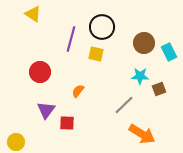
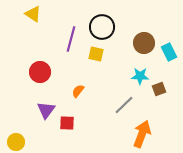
orange arrow: rotated 100 degrees counterclockwise
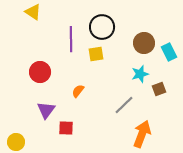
yellow triangle: moved 2 px up
purple line: rotated 15 degrees counterclockwise
yellow square: rotated 21 degrees counterclockwise
cyan star: moved 2 px up; rotated 18 degrees counterclockwise
red square: moved 1 px left, 5 px down
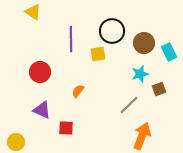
black circle: moved 10 px right, 4 px down
yellow square: moved 2 px right
gray line: moved 5 px right
purple triangle: moved 4 px left; rotated 42 degrees counterclockwise
orange arrow: moved 2 px down
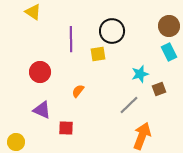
brown circle: moved 25 px right, 17 px up
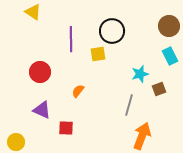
cyan rectangle: moved 1 px right, 4 px down
gray line: rotated 30 degrees counterclockwise
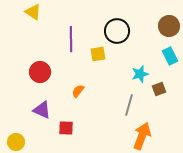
black circle: moved 5 px right
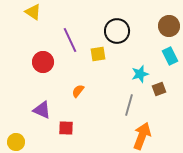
purple line: moved 1 px left, 1 px down; rotated 25 degrees counterclockwise
red circle: moved 3 px right, 10 px up
